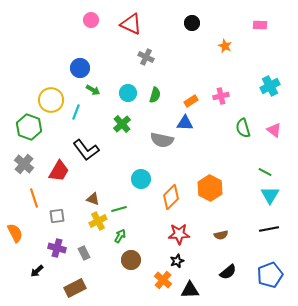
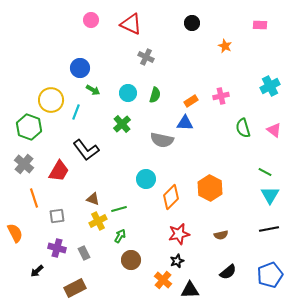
cyan circle at (141, 179): moved 5 px right
red star at (179, 234): rotated 10 degrees counterclockwise
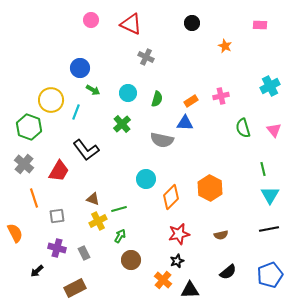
green semicircle at (155, 95): moved 2 px right, 4 px down
pink triangle at (274, 130): rotated 14 degrees clockwise
green line at (265, 172): moved 2 px left, 3 px up; rotated 48 degrees clockwise
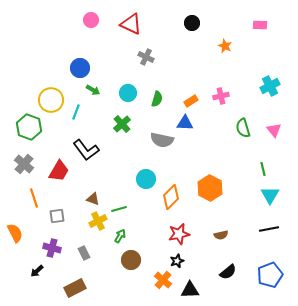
purple cross at (57, 248): moved 5 px left
